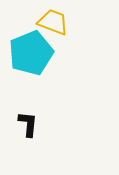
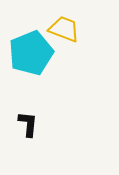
yellow trapezoid: moved 11 px right, 7 px down
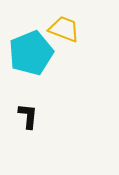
black L-shape: moved 8 px up
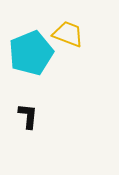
yellow trapezoid: moved 4 px right, 5 px down
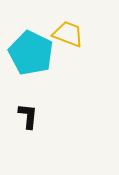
cyan pentagon: rotated 24 degrees counterclockwise
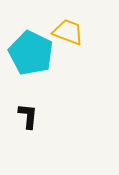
yellow trapezoid: moved 2 px up
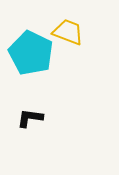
black L-shape: moved 2 px right, 2 px down; rotated 88 degrees counterclockwise
